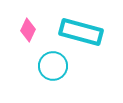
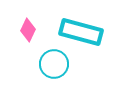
cyan circle: moved 1 px right, 2 px up
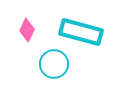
pink diamond: moved 1 px left
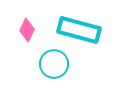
cyan rectangle: moved 2 px left, 2 px up
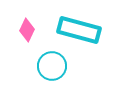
cyan circle: moved 2 px left, 2 px down
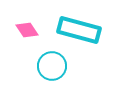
pink diamond: rotated 60 degrees counterclockwise
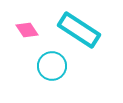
cyan rectangle: rotated 18 degrees clockwise
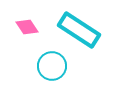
pink diamond: moved 3 px up
